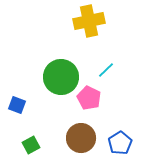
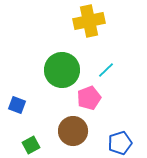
green circle: moved 1 px right, 7 px up
pink pentagon: rotated 25 degrees clockwise
brown circle: moved 8 px left, 7 px up
blue pentagon: rotated 15 degrees clockwise
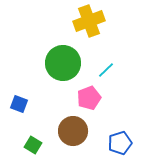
yellow cross: rotated 8 degrees counterclockwise
green circle: moved 1 px right, 7 px up
blue square: moved 2 px right, 1 px up
green square: moved 2 px right; rotated 30 degrees counterclockwise
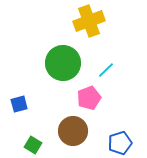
blue square: rotated 36 degrees counterclockwise
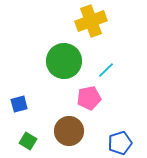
yellow cross: moved 2 px right
green circle: moved 1 px right, 2 px up
pink pentagon: rotated 10 degrees clockwise
brown circle: moved 4 px left
green square: moved 5 px left, 4 px up
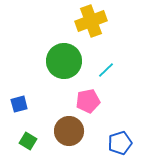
pink pentagon: moved 1 px left, 3 px down
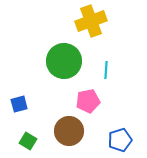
cyan line: rotated 42 degrees counterclockwise
blue pentagon: moved 3 px up
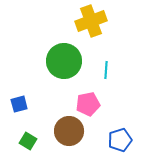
pink pentagon: moved 3 px down
